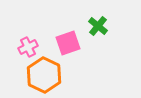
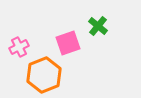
pink cross: moved 9 px left
orange hexagon: rotated 12 degrees clockwise
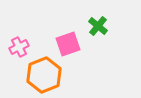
pink square: moved 1 px down
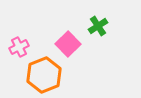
green cross: rotated 18 degrees clockwise
pink square: rotated 25 degrees counterclockwise
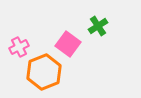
pink square: rotated 10 degrees counterclockwise
orange hexagon: moved 3 px up
